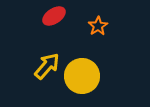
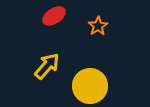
yellow circle: moved 8 px right, 10 px down
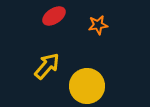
orange star: moved 1 px up; rotated 24 degrees clockwise
yellow circle: moved 3 px left
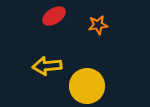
yellow arrow: rotated 136 degrees counterclockwise
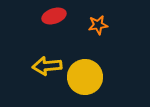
red ellipse: rotated 15 degrees clockwise
yellow circle: moved 2 px left, 9 px up
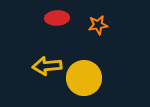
red ellipse: moved 3 px right, 2 px down; rotated 15 degrees clockwise
yellow circle: moved 1 px left, 1 px down
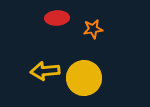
orange star: moved 5 px left, 4 px down
yellow arrow: moved 2 px left, 5 px down
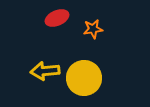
red ellipse: rotated 20 degrees counterclockwise
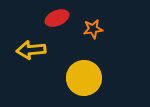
yellow arrow: moved 14 px left, 21 px up
